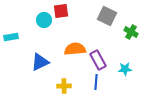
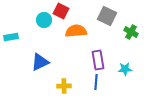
red square: rotated 35 degrees clockwise
orange semicircle: moved 1 px right, 18 px up
purple rectangle: rotated 18 degrees clockwise
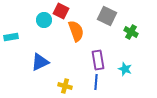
orange semicircle: rotated 75 degrees clockwise
cyan star: rotated 24 degrees clockwise
yellow cross: moved 1 px right; rotated 16 degrees clockwise
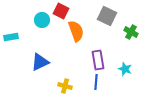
cyan circle: moved 2 px left
